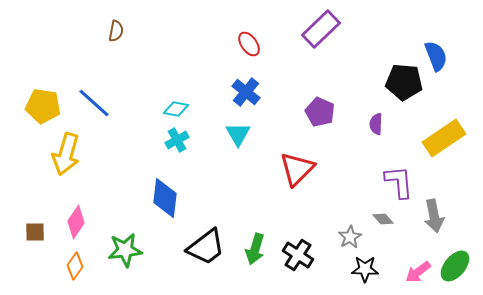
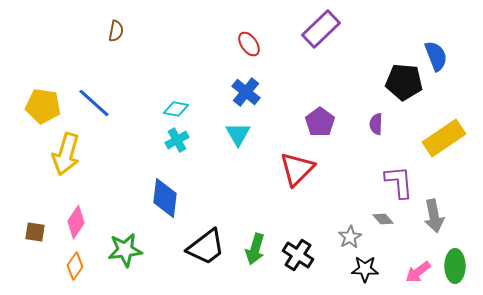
purple pentagon: moved 10 px down; rotated 12 degrees clockwise
brown square: rotated 10 degrees clockwise
green ellipse: rotated 40 degrees counterclockwise
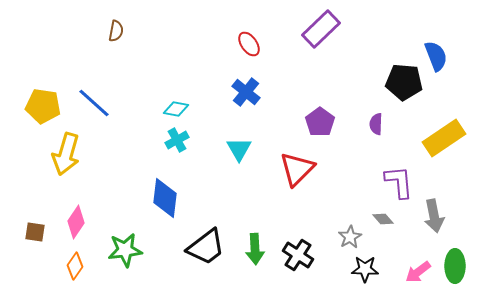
cyan triangle: moved 1 px right, 15 px down
green arrow: rotated 20 degrees counterclockwise
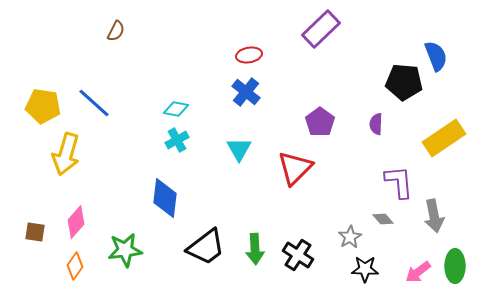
brown semicircle: rotated 15 degrees clockwise
red ellipse: moved 11 px down; rotated 65 degrees counterclockwise
red triangle: moved 2 px left, 1 px up
pink diamond: rotated 8 degrees clockwise
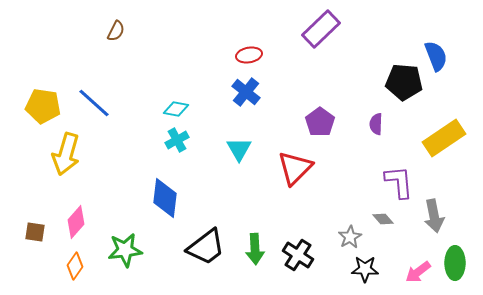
green ellipse: moved 3 px up
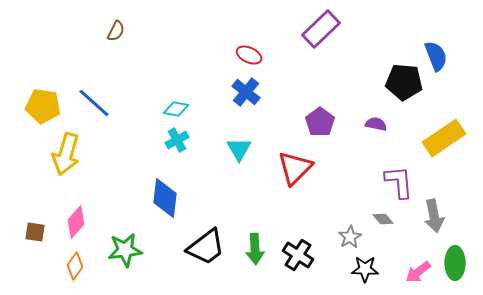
red ellipse: rotated 35 degrees clockwise
purple semicircle: rotated 100 degrees clockwise
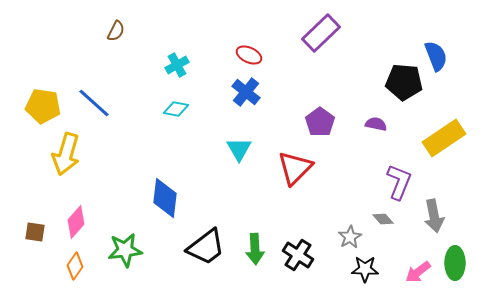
purple rectangle: moved 4 px down
cyan cross: moved 75 px up
purple L-shape: rotated 27 degrees clockwise
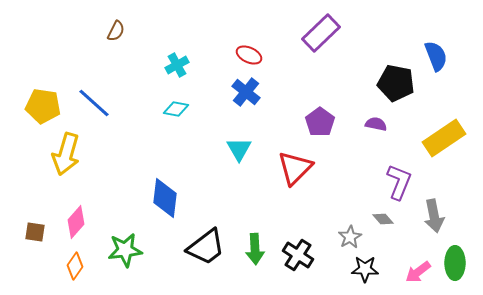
black pentagon: moved 8 px left, 1 px down; rotated 6 degrees clockwise
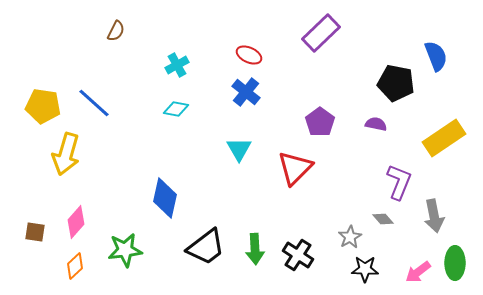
blue diamond: rotated 6 degrees clockwise
orange diamond: rotated 12 degrees clockwise
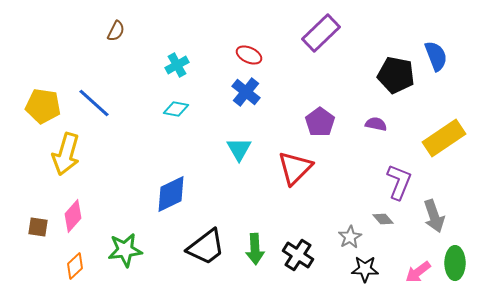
black pentagon: moved 8 px up
blue diamond: moved 6 px right, 4 px up; rotated 51 degrees clockwise
gray arrow: rotated 8 degrees counterclockwise
pink diamond: moved 3 px left, 6 px up
brown square: moved 3 px right, 5 px up
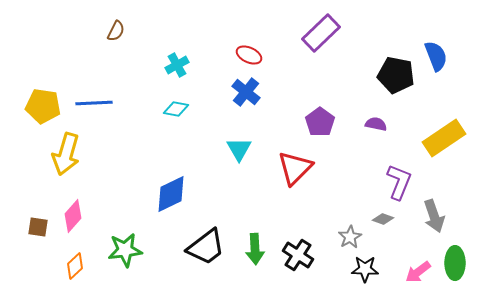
blue line: rotated 45 degrees counterclockwise
gray diamond: rotated 30 degrees counterclockwise
